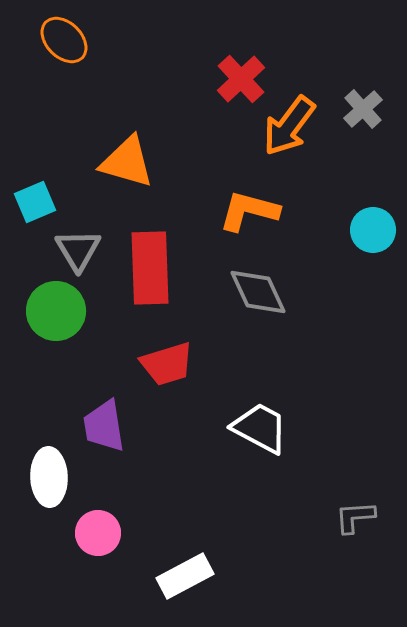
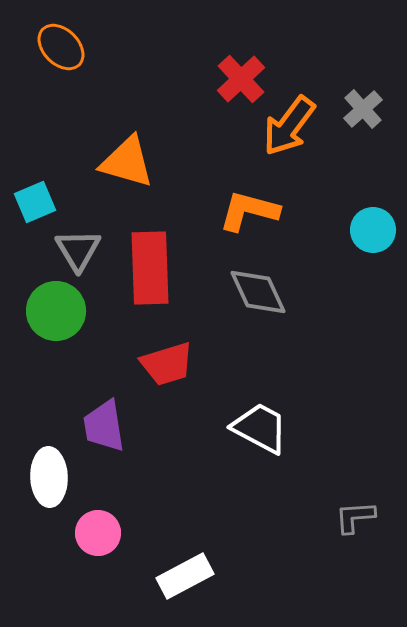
orange ellipse: moved 3 px left, 7 px down
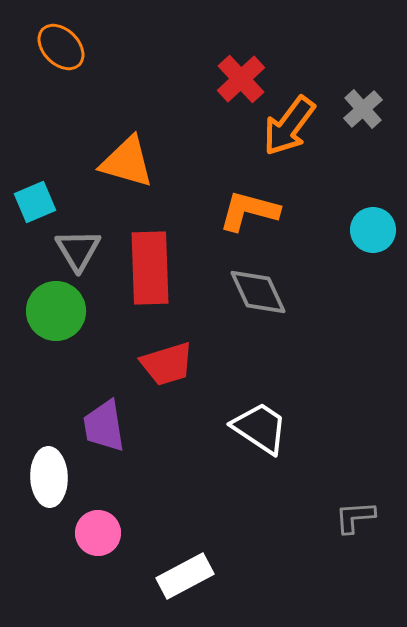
white trapezoid: rotated 6 degrees clockwise
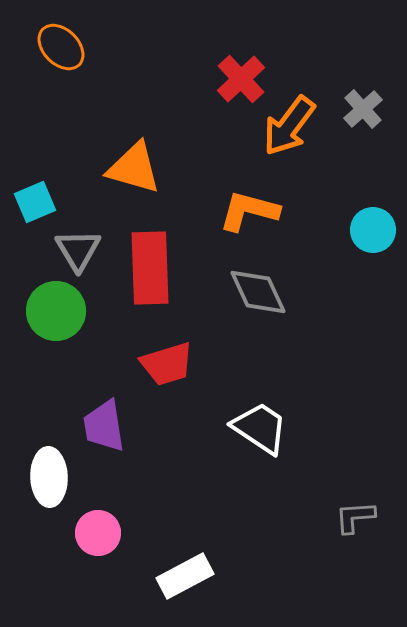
orange triangle: moved 7 px right, 6 px down
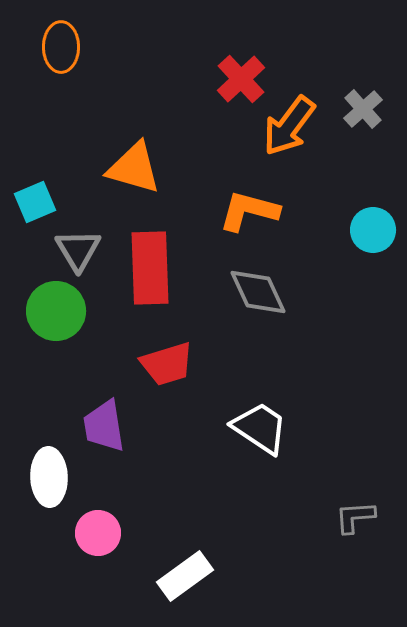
orange ellipse: rotated 45 degrees clockwise
white rectangle: rotated 8 degrees counterclockwise
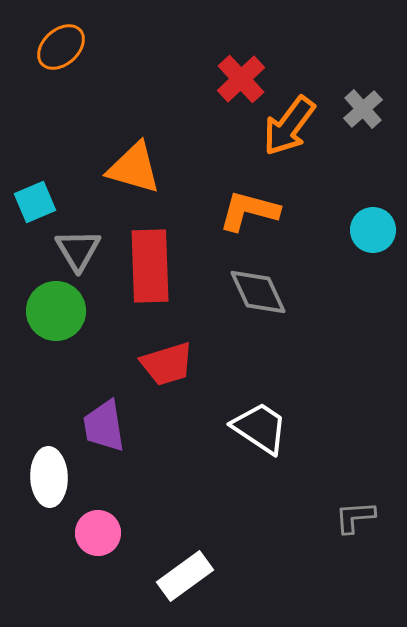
orange ellipse: rotated 48 degrees clockwise
red rectangle: moved 2 px up
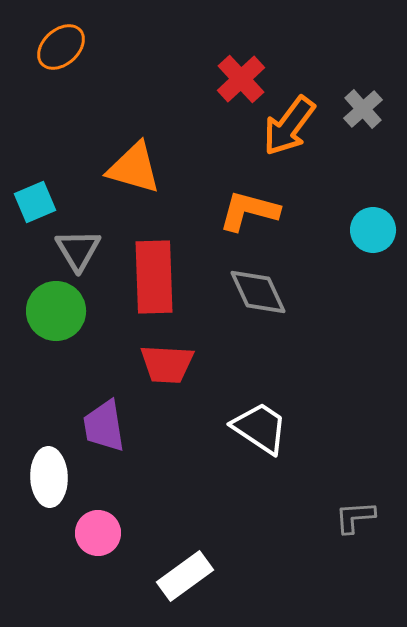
red rectangle: moved 4 px right, 11 px down
red trapezoid: rotated 20 degrees clockwise
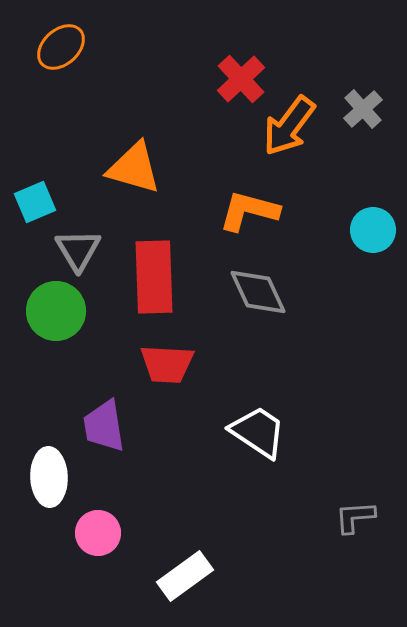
white trapezoid: moved 2 px left, 4 px down
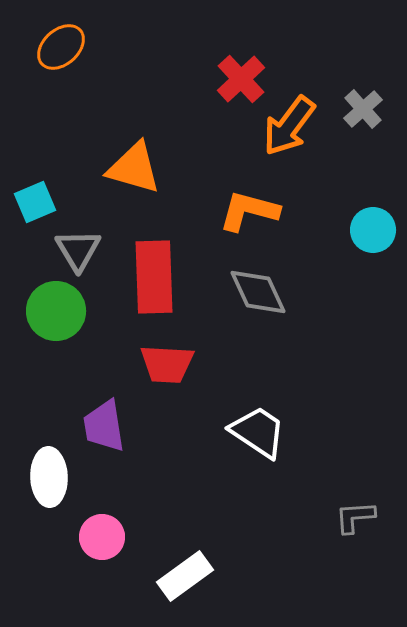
pink circle: moved 4 px right, 4 px down
